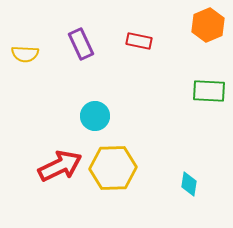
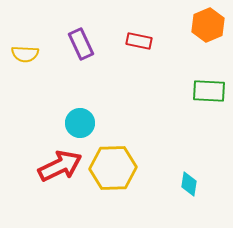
cyan circle: moved 15 px left, 7 px down
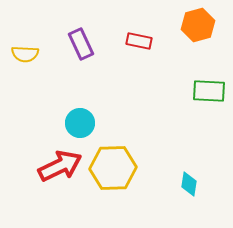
orange hexagon: moved 10 px left; rotated 8 degrees clockwise
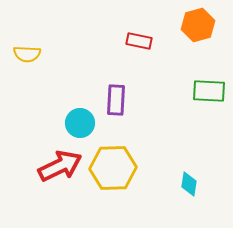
purple rectangle: moved 35 px right, 56 px down; rotated 28 degrees clockwise
yellow semicircle: moved 2 px right
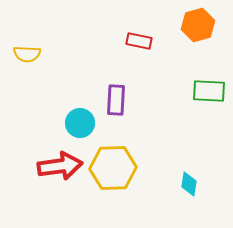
red arrow: rotated 18 degrees clockwise
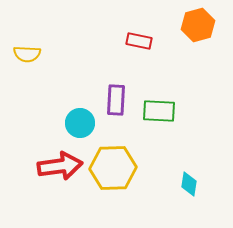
green rectangle: moved 50 px left, 20 px down
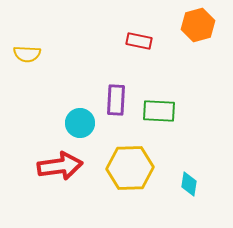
yellow hexagon: moved 17 px right
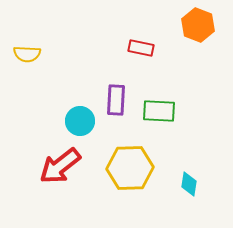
orange hexagon: rotated 24 degrees counterclockwise
red rectangle: moved 2 px right, 7 px down
cyan circle: moved 2 px up
red arrow: rotated 150 degrees clockwise
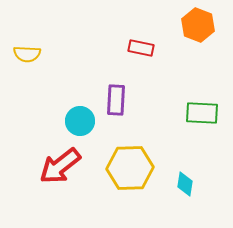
green rectangle: moved 43 px right, 2 px down
cyan diamond: moved 4 px left
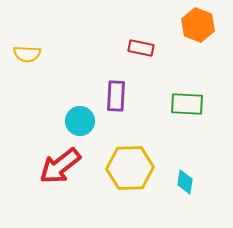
purple rectangle: moved 4 px up
green rectangle: moved 15 px left, 9 px up
cyan diamond: moved 2 px up
